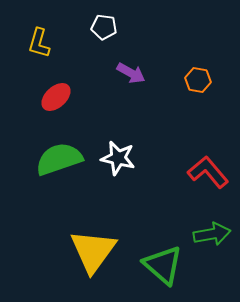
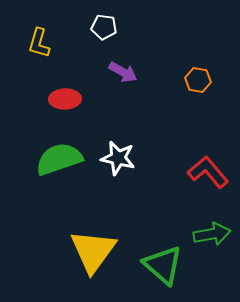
purple arrow: moved 8 px left, 1 px up
red ellipse: moved 9 px right, 2 px down; rotated 40 degrees clockwise
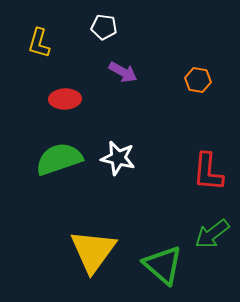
red L-shape: rotated 135 degrees counterclockwise
green arrow: rotated 153 degrees clockwise
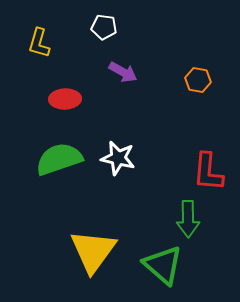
green arrow: moved 24 px left, 15 px up; rotated 54 degrees counterclockwise
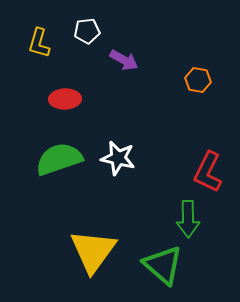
white pentagon: moved 17 px left, 4 px down; rotated 15 degrees counterclockwise
purple arrow: moved 1 px right, 12 px up
red L-shape: rotated 21 degrees clockwise
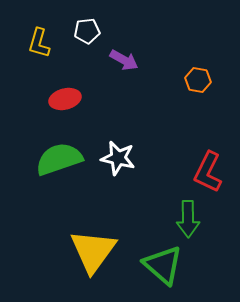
red ellipse: rotated 12 degrees counterclockwise
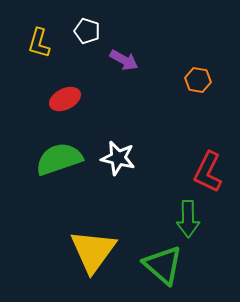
white pentagon: rotated 25 degrees clockwise
red ellipse: rotated 12 degrees counterclockwise
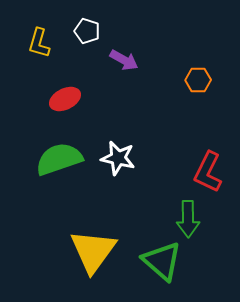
orange hexagon: rotated 10 degrees counterclockwise
green triangle: moved 1 px left, 4 px up
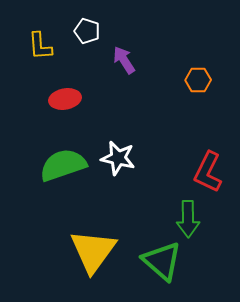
yellow L-shape: moved 1 px right, 3 px down; rotated 20 degrees counterclockwise
purple arrow: rotated 152 degrees counterclockwise
red ellipse: rotated 16 degrees clockwise
green semicircle: moved 4 px right, 6 px down
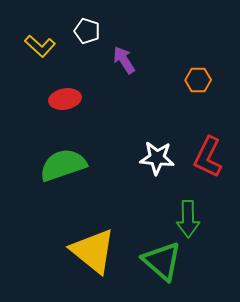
yellow L-shape: rotated 44 degrees counterclockwise
white star: moved 39 px right; rotated 8 degrees counterclockwise
red L-shape: moved 15 px up
yellow triangle: rotated 27 degrees counterclockwise
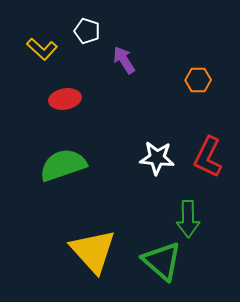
yellow L-shape: moved 2 px right, 3 px down
yellow triangle: rotated 9 degrees clockwise
